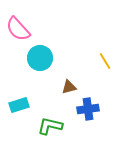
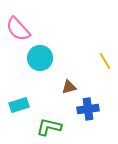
green L-shape: moved 1 px left, 1 px down
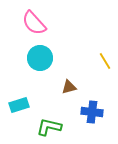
pink semicircle: moved 16 px right, 6 px up
blue cross: moved 4 px right, 3 px down; rotated 15 degrees clockwise
